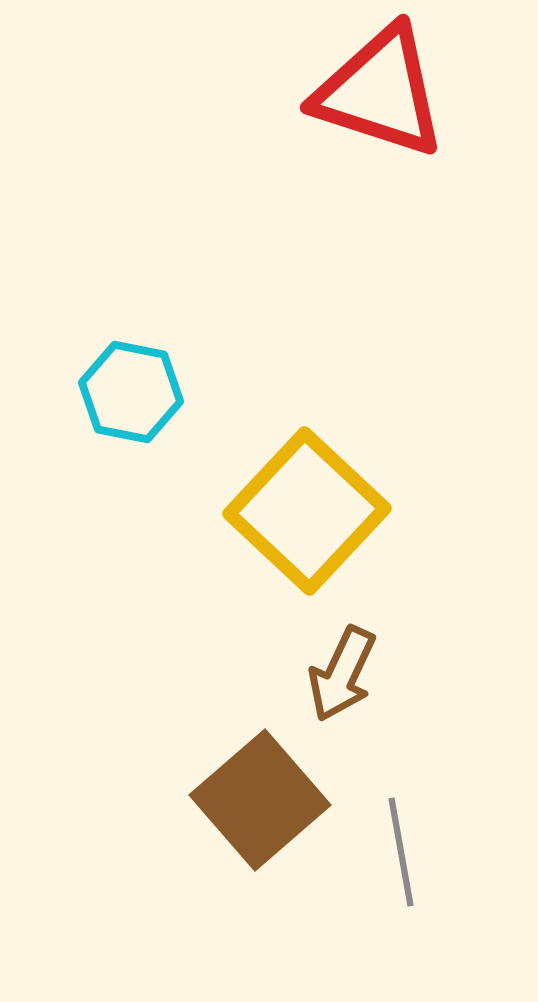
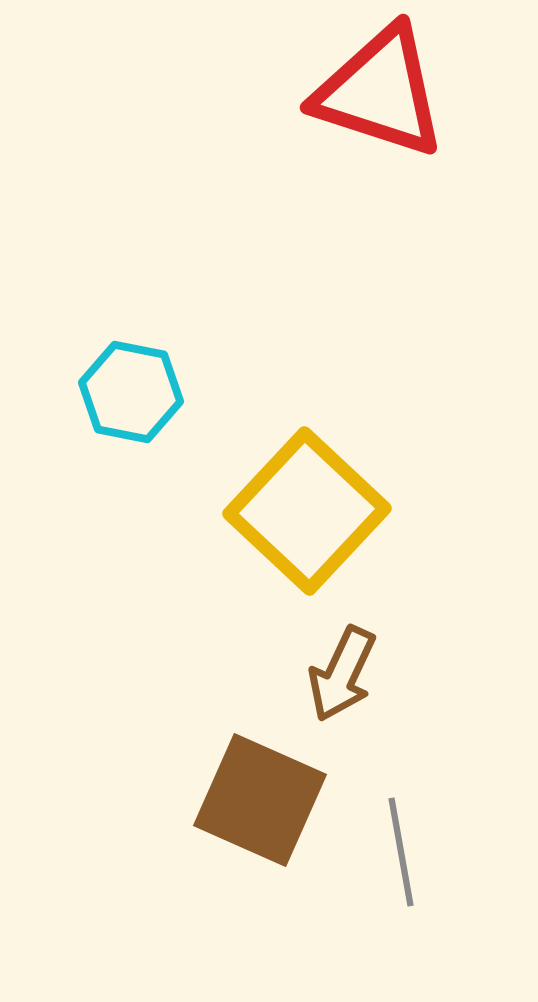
brown square: rotated 25 degrees counterclockwise
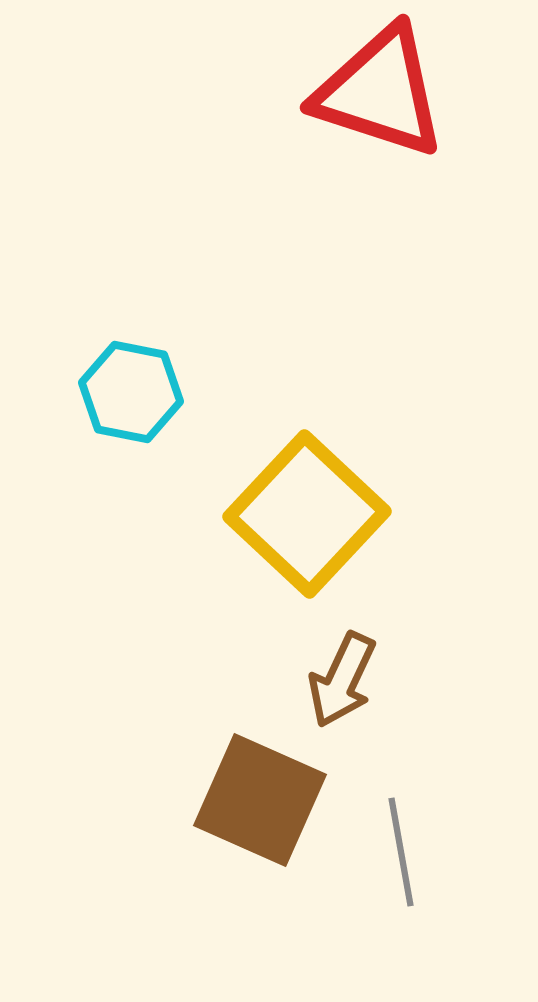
yellow square: moved 3 px down
brown arrow: moved 6 px down
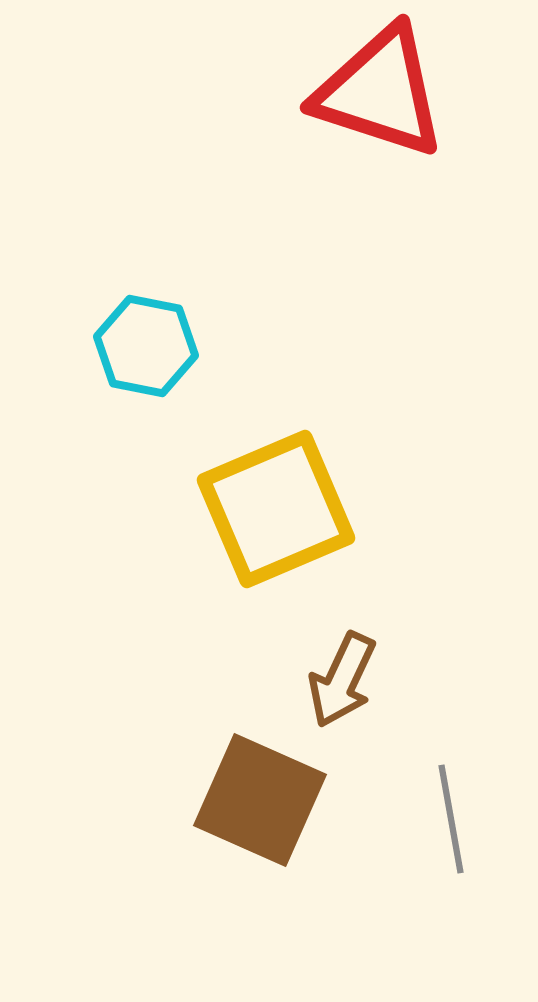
cyan hexagon: moved 15 px right, 46 px up
yellow square: moved 31 px left, 5 px up; rotated 24 degrees clockwise
gray line: moved 50 px right, 33 px up
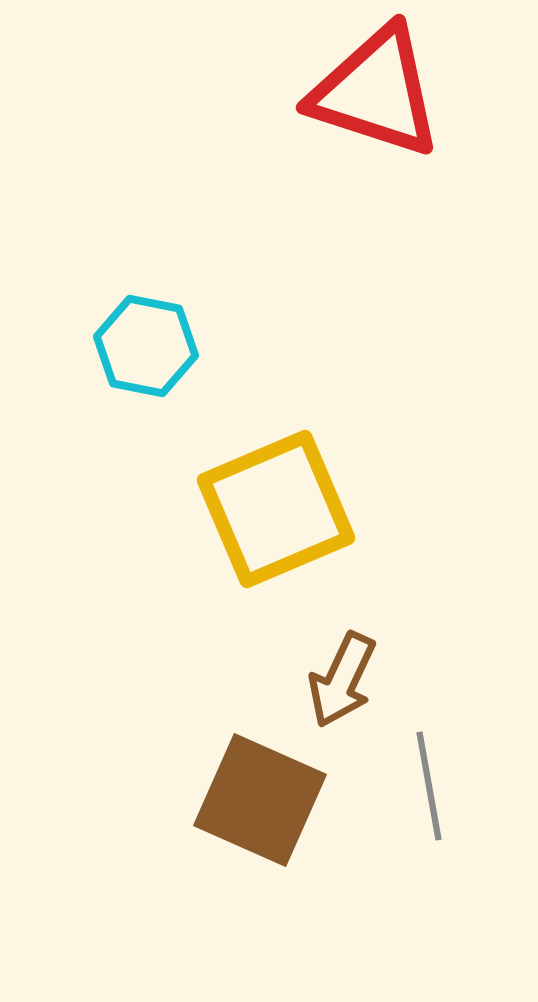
red triangle: moved 4 px left
gray line: moved 22 px left, 33 px up
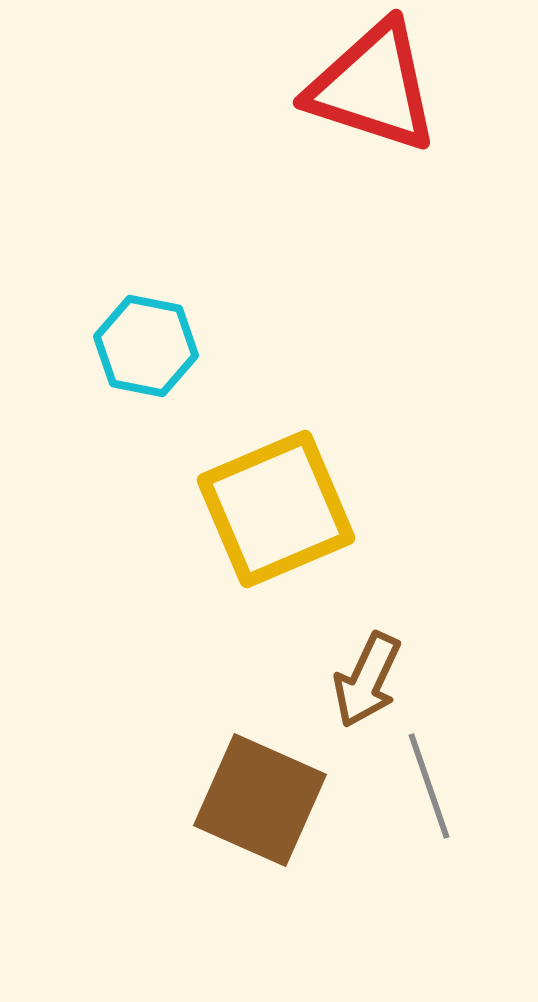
red triangle: moved 3 px left, 5 px up
brown arrow: moved 25 px right
gray line: rotated 9 degrees counterclockwise
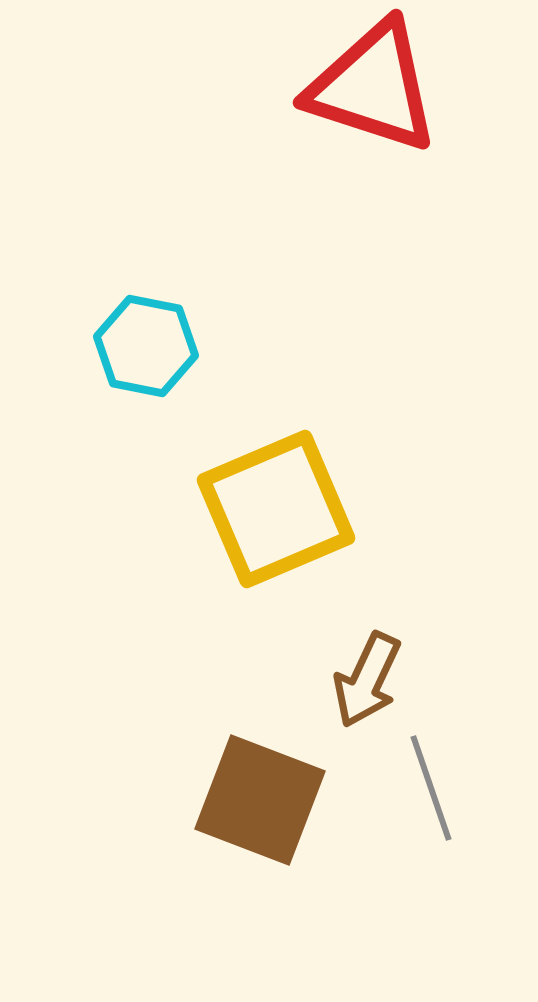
gray line: moved 2 px right, 2 px down
brown square: rotated 3 degrees counterclockwise
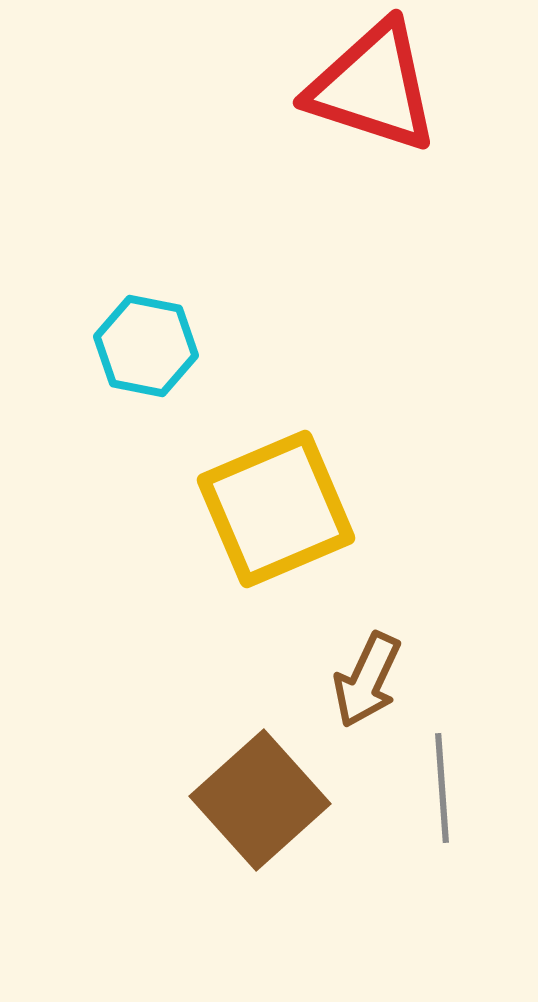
gray line: moved 11 px right; rotated 15 degrees clockwise
brown square: rotated 27 degrees clockwise
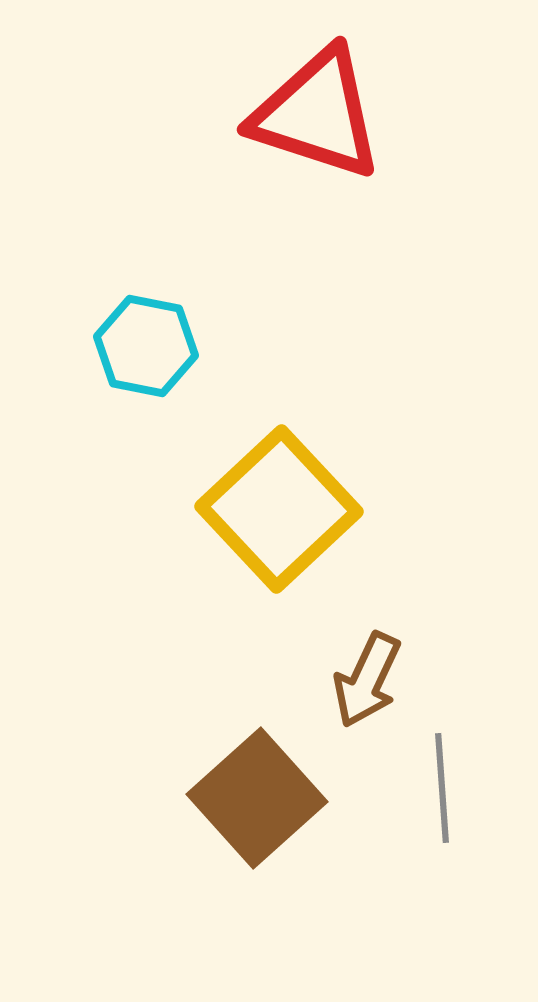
red triangle: moved 56 px left, 27 px down
yellow square: moved 3 px right; rotated 20 degrees counterclockwise
brown square: moved 3 px left, 2 px up
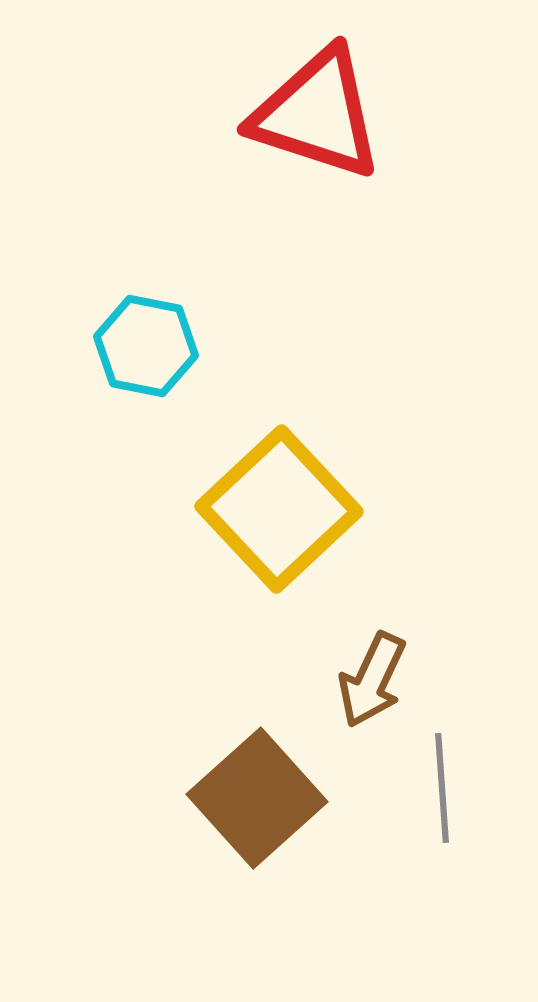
brown arrow: moved 5 px right
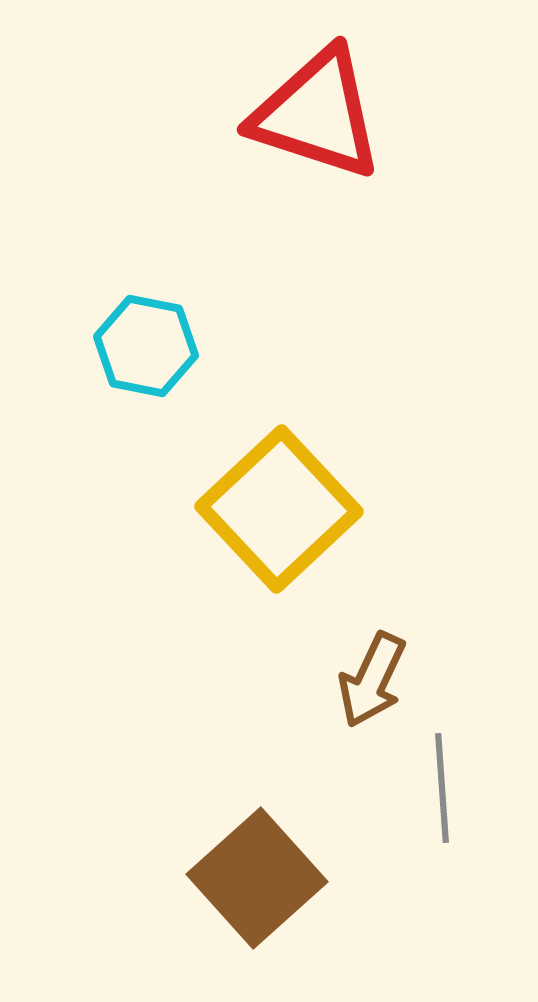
brown square: moved 80 px down
